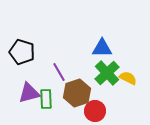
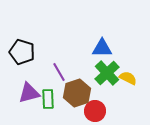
green rectangle: moved 2 px right
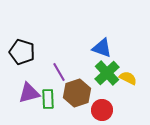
blue triangle: rotated 20 degrees clockwise
red circle: moved 7 px right, 1 px up
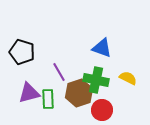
green cross: moved 11 px left, 7 px down; rotated 35 degrees counterclockwise
brown hexagon: moved 2 px right
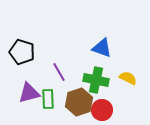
brown hexagon: moved 9 px down
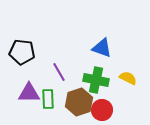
black pentagon: rotated 10 degrees counterclockwise
purple triangle: rotated 15 degrees clockwise
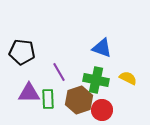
brown hexagon: moved 2 px up
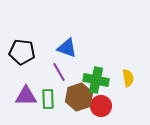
blue triangle: moved 35 px left
yellow semicircle: rotated 54 degrees clockwise
purple triangle: moved 3 px left, 3 px down
brown hexagon: moved 3 px up
red circle: moved 1 px left, 4 px up
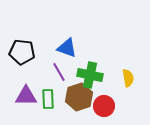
green cross: moved 6 px left, 5 px up
red circle: moved 3 px right
